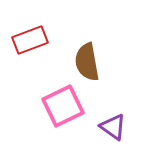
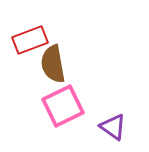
brown semicircle: moved 34 px left, 2 px down
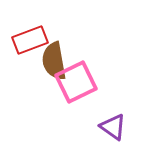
brown semicircle: moved 1 px right, 3 px up
pink square: moved 13 px right, 24 px up
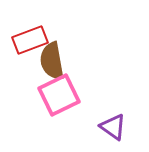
brown semicircle: moved 2 px left
pink square: moved 17 px left, 13 px down
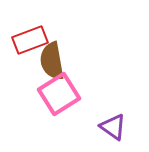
pink square: moved 1 px up; rotated 6 degrees counterclockwise
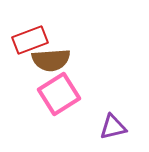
brown semicircle: moved 1 px left, 1 px up; rotated 84 degrees counterclockwise
purple triangle: rotated 48 degrees counterclockwise
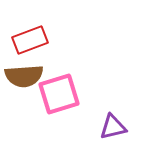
brown semicircle: moved 27 px left, 16 px down
pink square: rotated 15 degrees clockwise
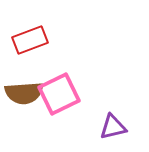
brown semicircle: moved 17 px down
pink square: rotated 9 degrees counterclockwise
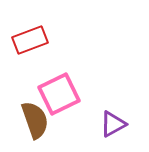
brown semicircle: moved 11 px right, 27 px down; rotated 105 degrees counterclockwise
purple triangle: moved 3 px up; rotated 16 degrees counterclockwise
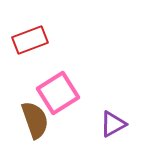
pink square: moved 1 px left, 1 px up; rotated 6 degrees counterclockwise
